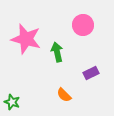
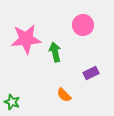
pink star: rotated 20 degrees counterclockwise
green arrow: moved 2 px left
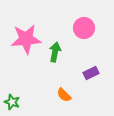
pink circle: moved 1 px right, 3 px down
green arrow: rotated 24 degrees clockwise
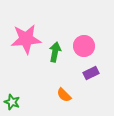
pink circle: moved 18 px down
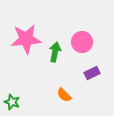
pink circle: moved 2 px left, 4 px up
purple rectangle: moved 1 px right
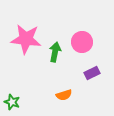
pink star: rotated 12 degrees clockwise
orange semicircle: rotated 63 degrees counterclockwise
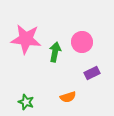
orange semicircle: moved 4 px right, 2 px down
green star: moved 14 px right
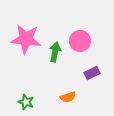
pink circle: moved 2 px left, 1 px up
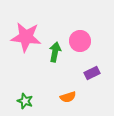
pink star: moved 2 px up
green star: moved 1 px left, 1 px up
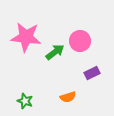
green arrow: rotated 42 degrees clockwise
